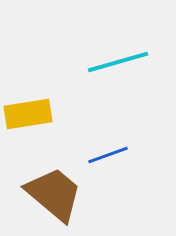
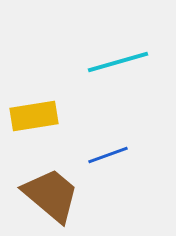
yellow rectangle: moved 6 px right, 2 px down
brown trapezoid: moved 3 px left, 1 px down
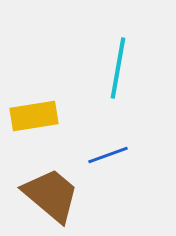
cyan line: moved 6 px down; rotated 64 degrees counterclockwise
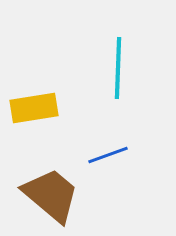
cyan line: rotated 8 degrees counterclockwise
yellow rectangle: moved 8 px up
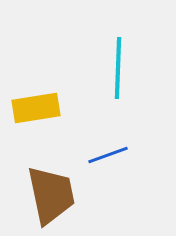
yellow rectangle: moved 2 px right
brown trapezoid: rotated 38 degrees clockwise
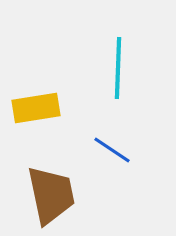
blue line: moved 4 px right, 5 px up; rotated 54 degrees clockwise
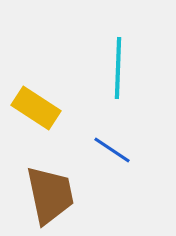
yellow rectangle: rotated 42 degrees clockwise
brown trapezoid: moved 1 px left
